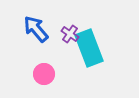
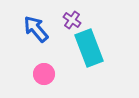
purple cross: moved 2 px right, 14 px up
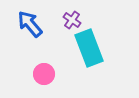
blue arrow: moved 6 px left, 5 px up
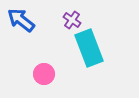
blue arrow: moved 9 px left, 4 px up; rotated 12 degrees counterclockwise
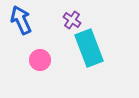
blue arrow: rotated 28 degrees clockwise
pink circle: moved 4 px left, 14 px up
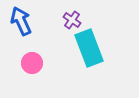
blue arrow: moved 1 px down
pink circle: moved 8 px left, 3 px down
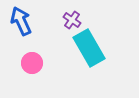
cyan rectangle: rotated 9 degrees counterclockwise
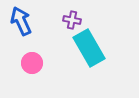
purple cross: rotated 24 degrees counterclockwise
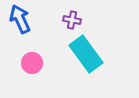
blue arrow: moved 1 px left, 2 px up
cyan rectangle: moved 3 px left, 6 px down; rotated 6 degrees counterclockwise
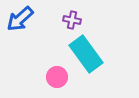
blue arrow: rotated 108 degrees counterclockwise
pink circle: moved 25 px right, 14 px down
